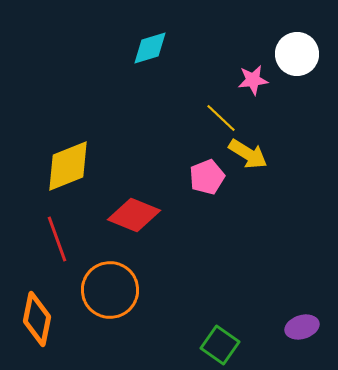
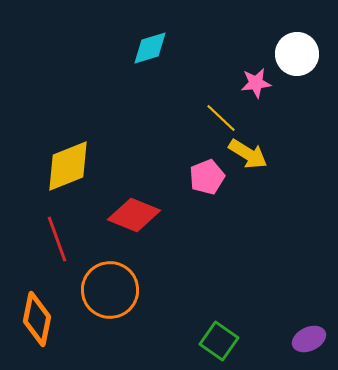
pink star: moved 3 px right, 3 px down
purple ellipse: moved 7 px right, 12 px down; rotated 8 degrees counterclockwise
green square: moved 1 px left, 4 px up
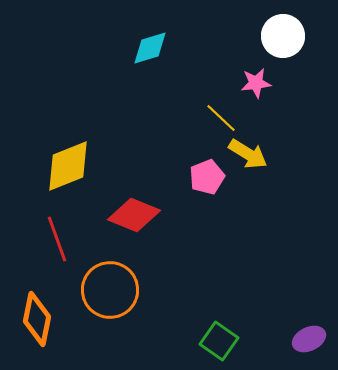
white circle: moved 14 px left, 18 px up
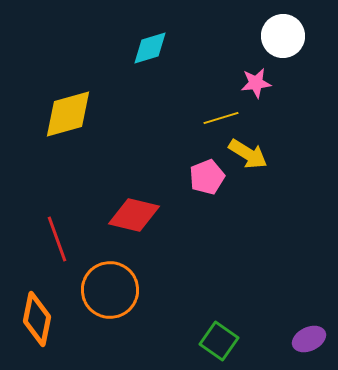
yellow line: rotated 60 degrees counterclockwise
yellow diamond: moved 52 px up; rotated 6 degrees clockwise
red diamond: rotated 9 degrees counterclockwise
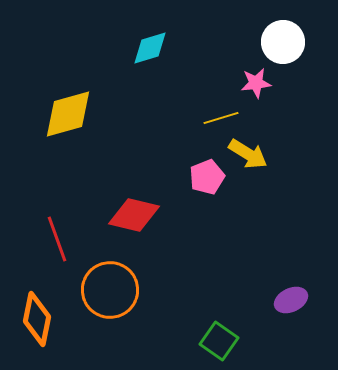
white circle: moved 6 px down
purple ellipse: moved 18 px left, 39 px up
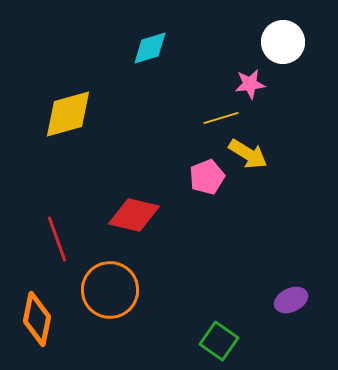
pink star: moved 6 px left, 1 px down
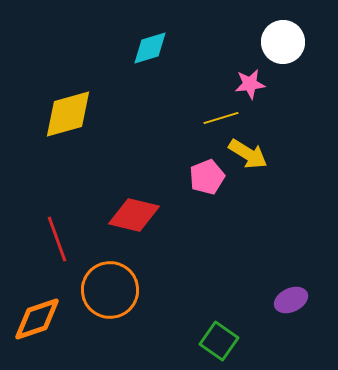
orange diamond: rotated 60 degrees clockwise
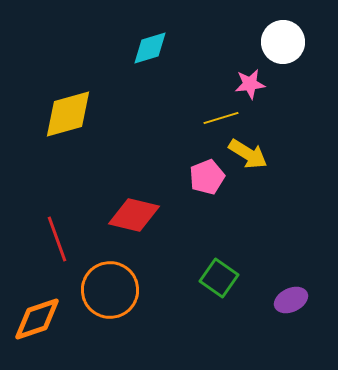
green square: moved 63 px up
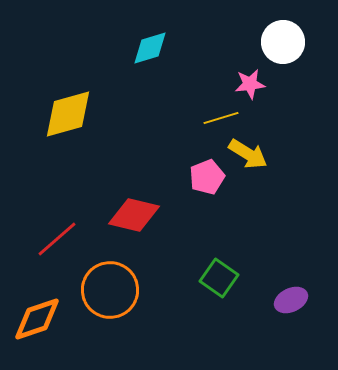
red line: rotated 69 degrees clockwise
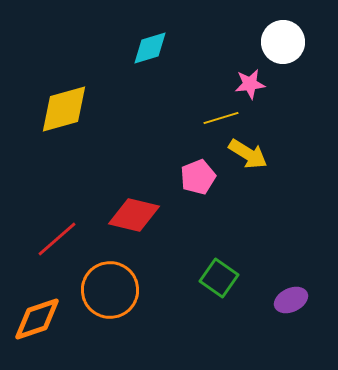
yellow diamond: moved 4 px left, 5 px up
pink pentagon: moved 9 px left
